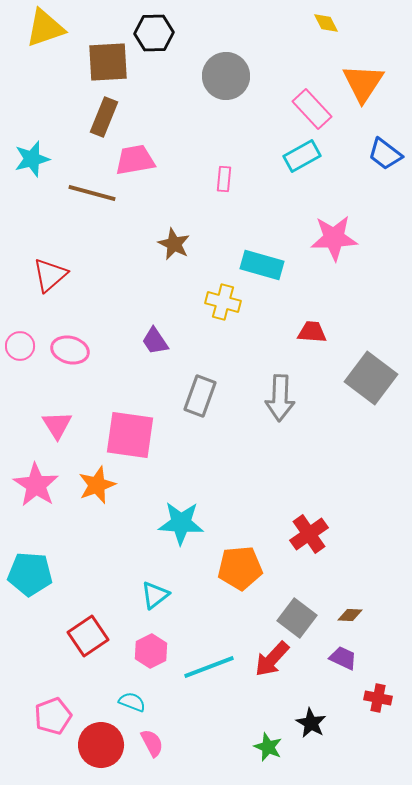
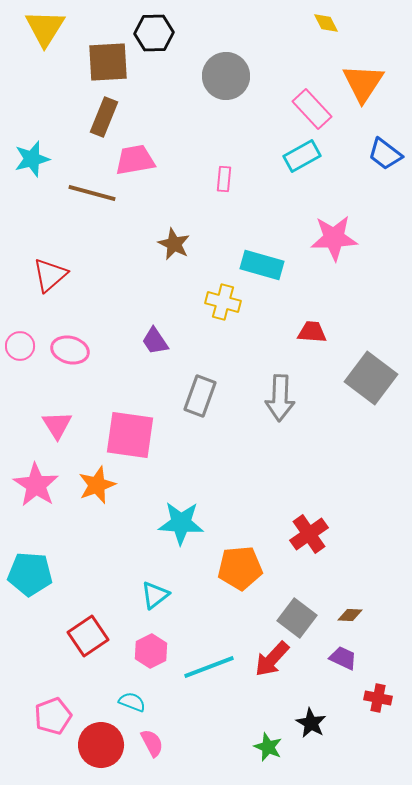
yellow triangle at (45, 28): rotated 39 degrees counterclockwise
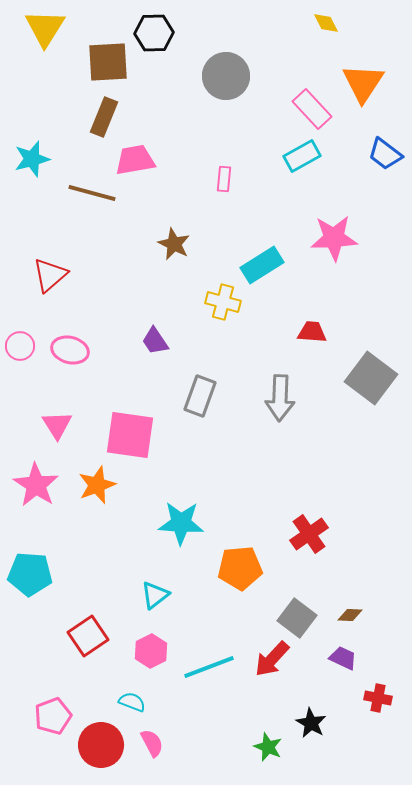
cyan rectangle at (262, 265): rotated 48 degrees counterclockwise
